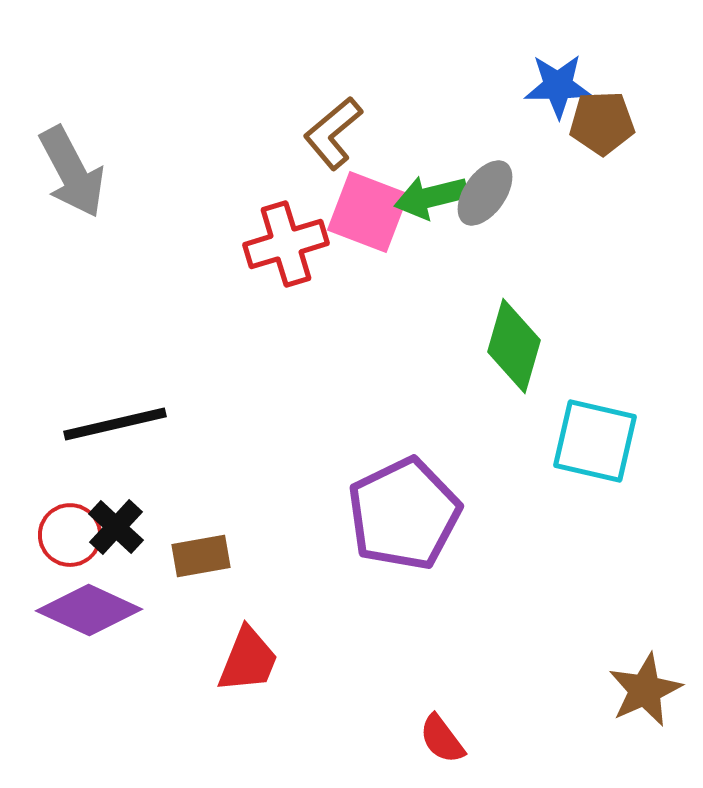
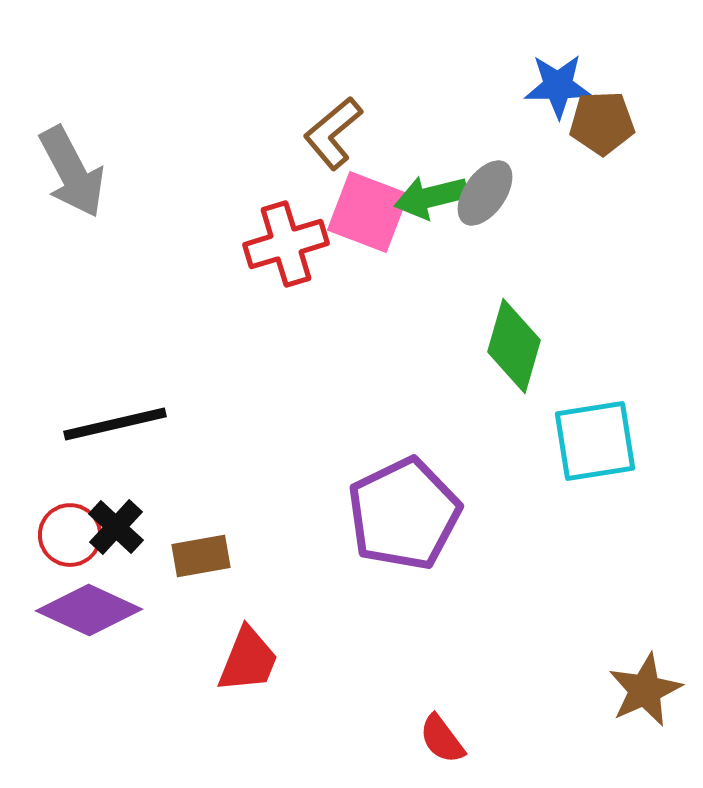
cyan square: rotated 22 degrees counterclockwise
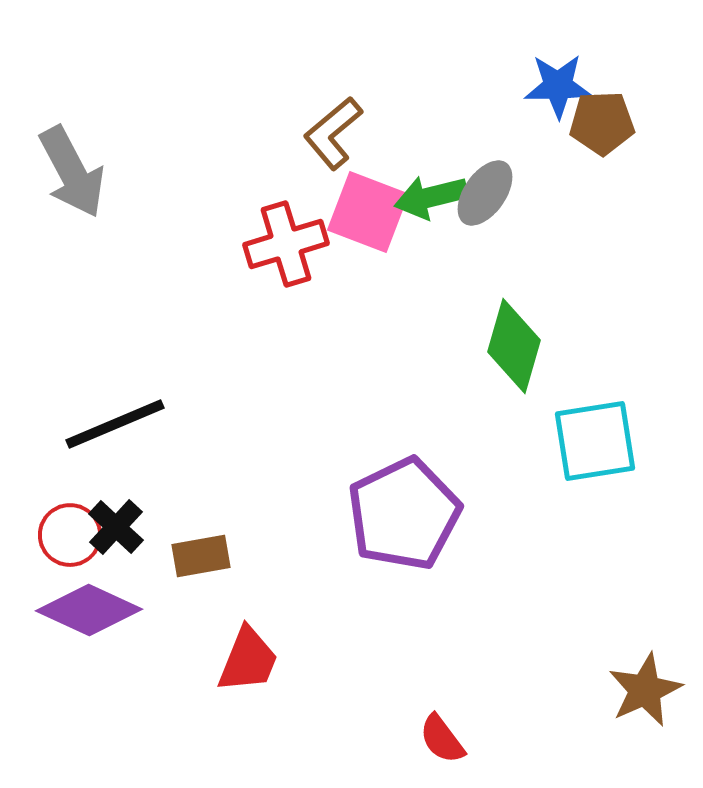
black line: rotated 10 degrees counterclockwise
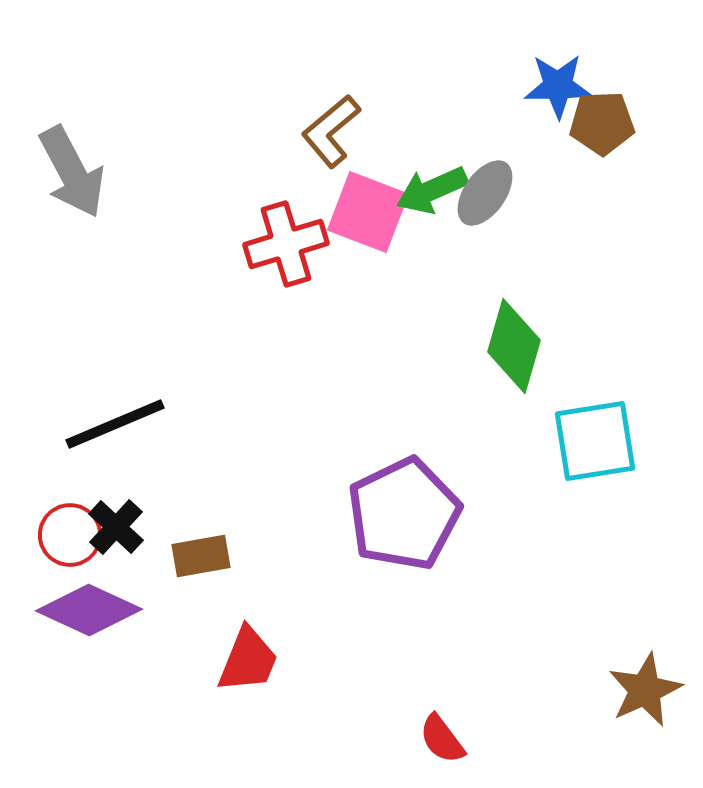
brown L-shape: moved 2 px left, 2 px up
green arrow: moved 1 px right, 7 px up; rotated 10 degrees counterclockwise
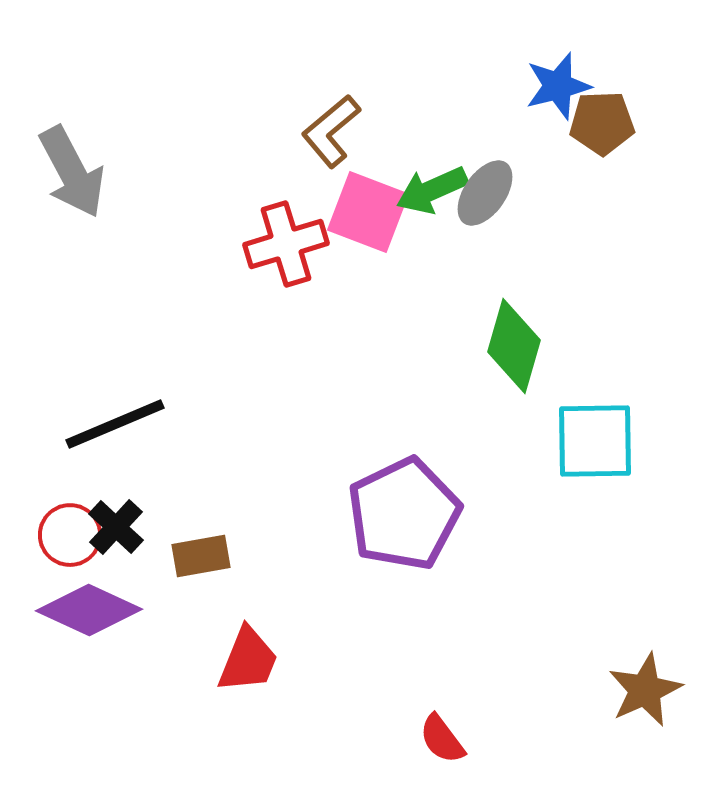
blue star: rotated 14 degrees counterclockwise
cyan square: rotated 8 degrees clockwise
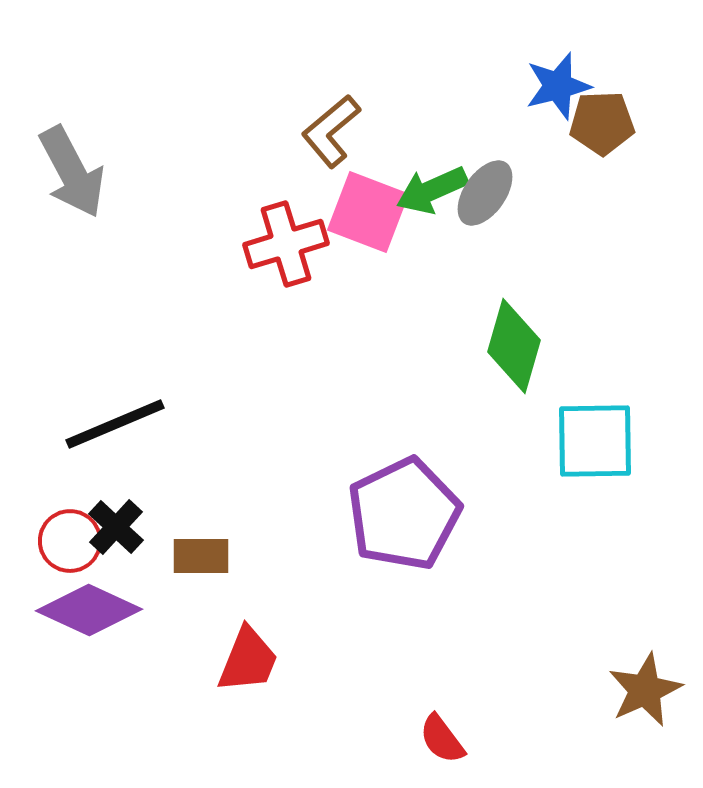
red circle: moved 6 px down
brown rectangle: rotated 10 degrees clockwise
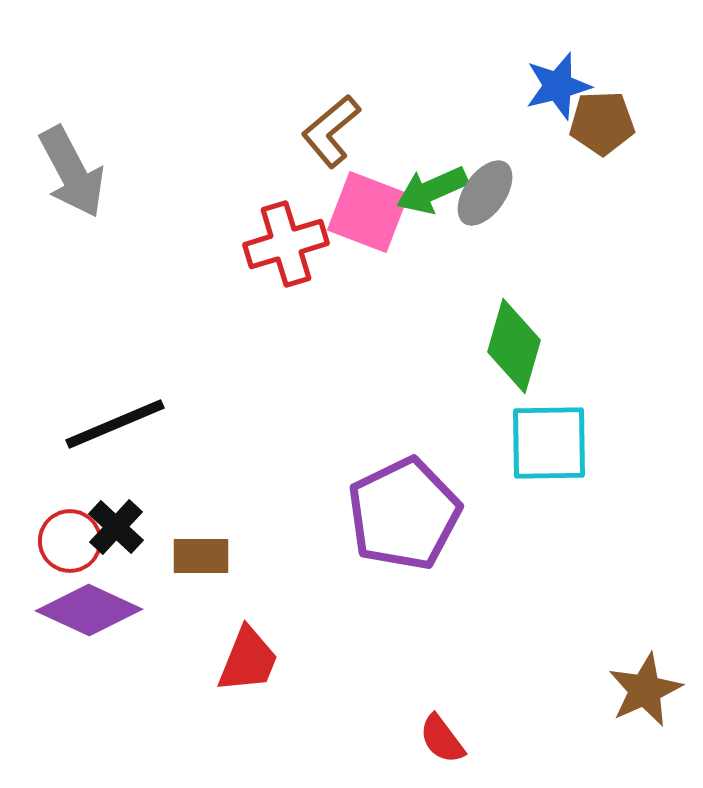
cyan square: moved 46 px left, 2 px down
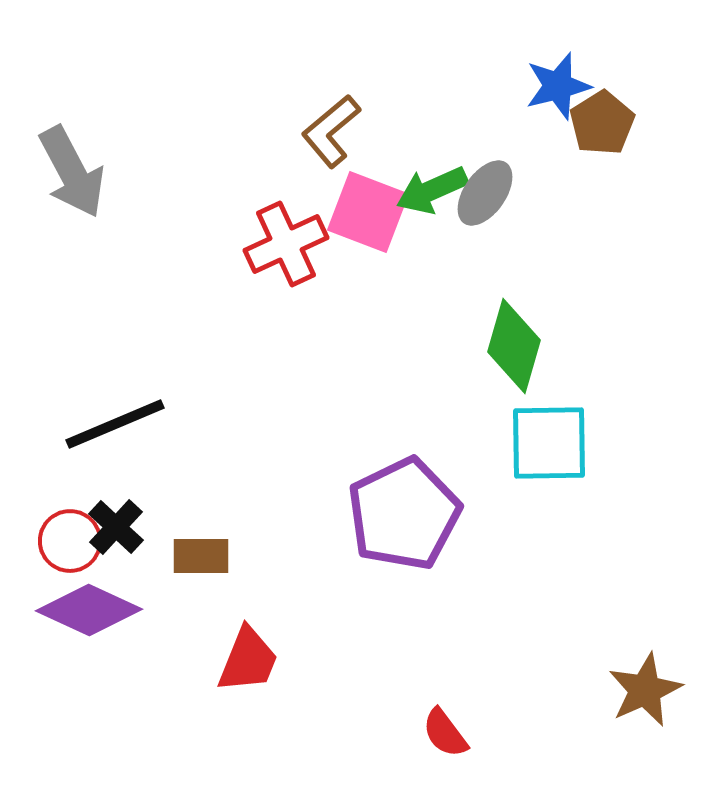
brown pentagon: rotated 30 degrees counterclockwise
red cross: rotated 8 degrees counterclockwise
red semicircle: moved 3 px right, 6 px up
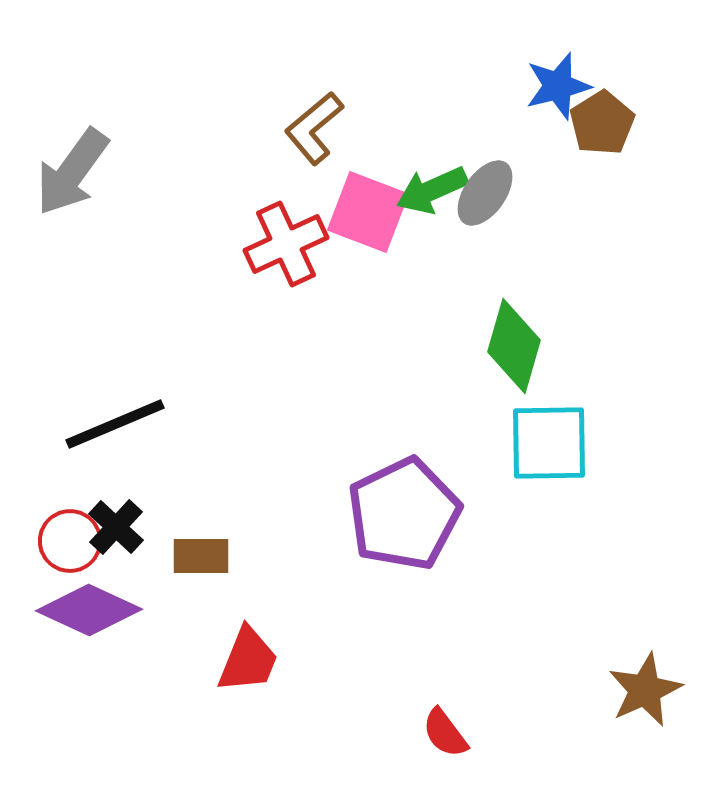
brown L-shape: moved 17 px left, 3 px up
gray arrow: rotated 64 degrees clockwise
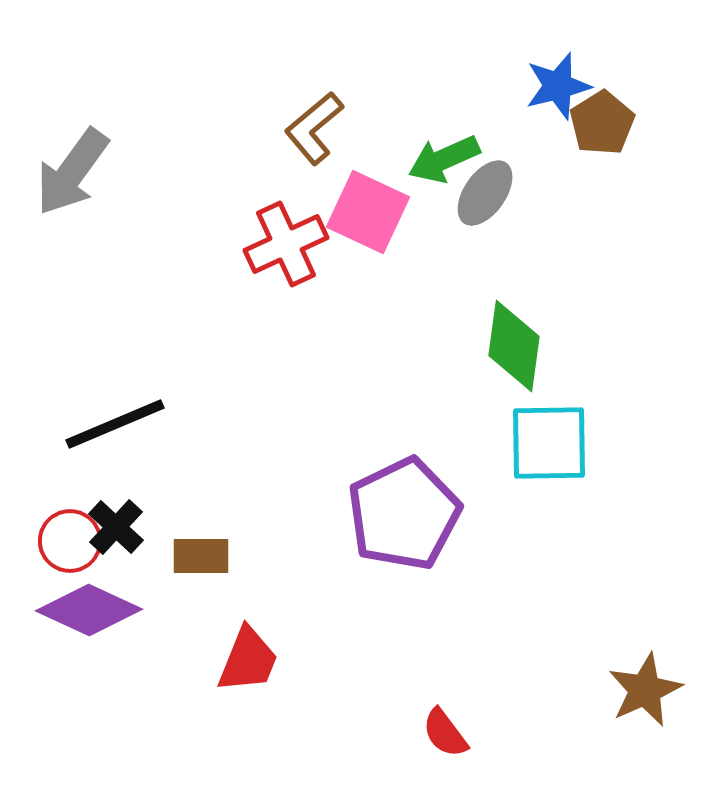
green arrow: moved 12 px right, 31 px up
pink square: rotated 4 degrees clockwise
green diamond: rotated 8 degrees counterclockwise
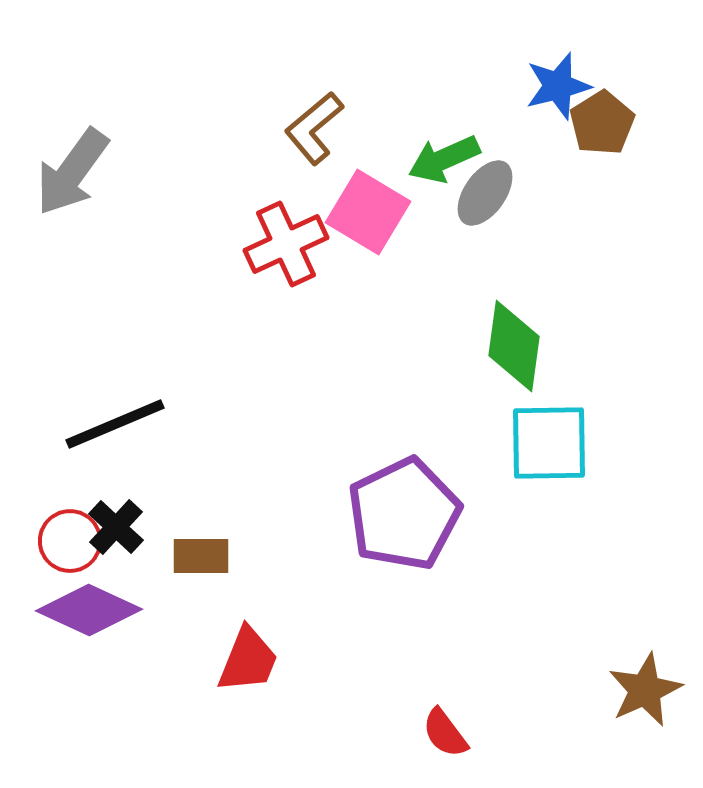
pink square: rotated 6 degrees clockwise
